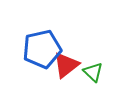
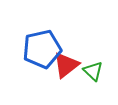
green triangle: moved 1 px up
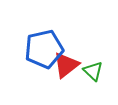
blue pentagon: moved 2 px right
